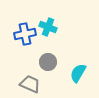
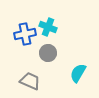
gray circle: moved 9 px up
gray trapezoid: moved 3 px up
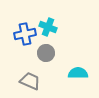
gray circle: moved 2 px left
cyan semicircle: rotated 60 degrees clockwise
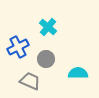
cyan cross: rotated 18 degrees clockwise
blue cross: moved 7 px left, 13 px down; rotated 15 degrees counterclockwise
gray circle: moved 6 px down
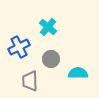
blue cross: moved 1 px right
gray circle: moved 5 px right
gray trapezoid: rotated 115 degrees counterclockwise
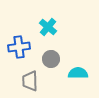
blue cross: rotated 20 degrees clockwise
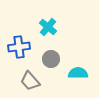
gray trapezoid: rotated 40 degrees counterclockwise
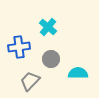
gray trapezoid: rotated 85 degrees clockwise
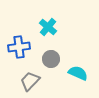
cyan semicircle: rotated 24 degrees clockwise
